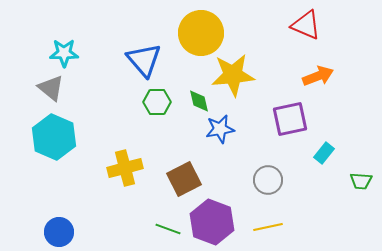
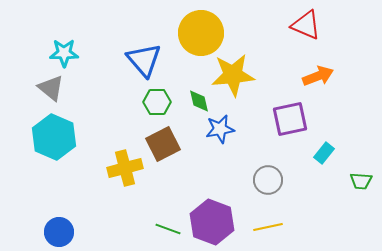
brown square: moved 21 px left, 35 px up
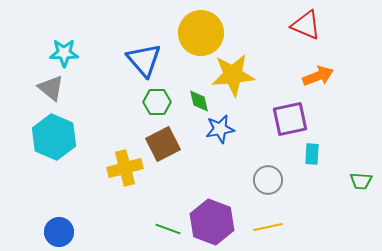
cyan rectangle: moved 12 px left, 1 px down; rotated 35 degrees counterclockwise
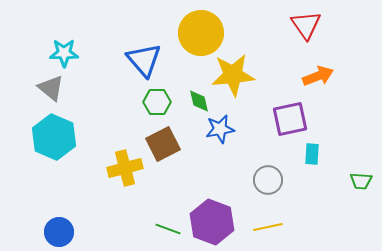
red triangle: rotated 32 degrees clockwise
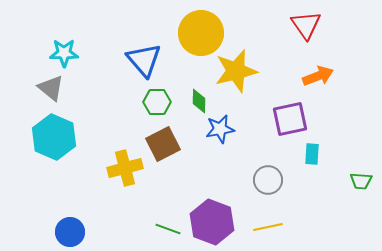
yellow star: moved 3 px right, 4 px up; rotated 9 degrees counterclockwise
green diamond: rotated 15 degrees clockwise
blue circle: moved 11 px right
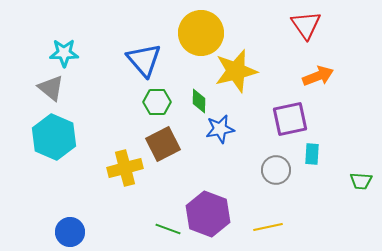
gray circle: moved 8 px right, 10 px up
purple hexagon: moved 4 px left, 8 px up
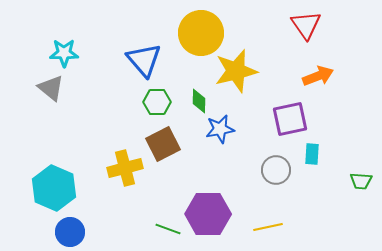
cyan hexagon: moved 51 px down
purple hexagon: rotated 21 degrees counterclockwise
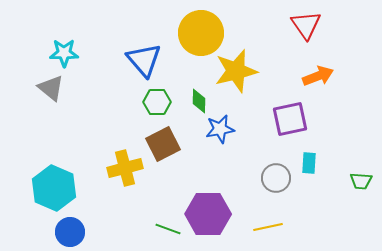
cyan rectangle: moved 3 px left, 9 px down
gray circle: moved 8 px down
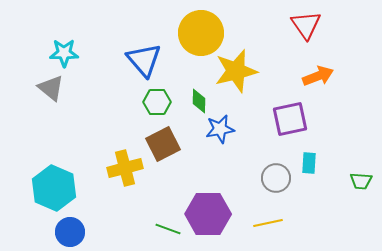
yellow line: moved 4 px up
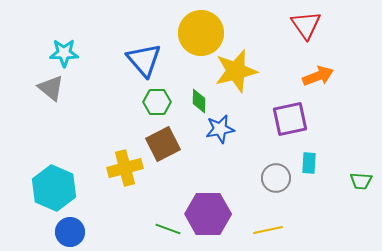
yellow line: moved 7 px down
